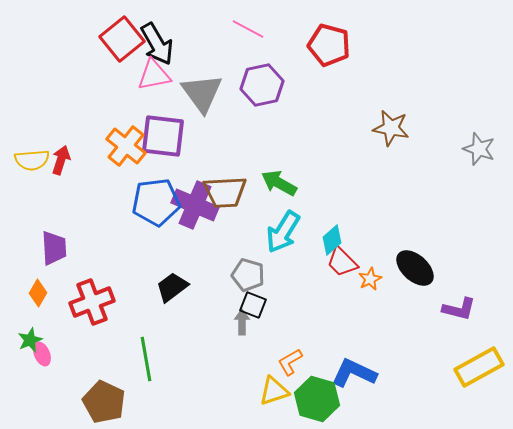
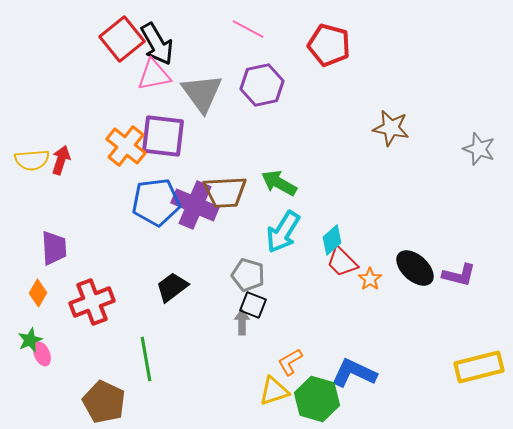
orange star: rotated 10 degrees counterclockwise
purple L-shape: moved 34 px up
yellow rectangle: rotated 15 degrees clockwise
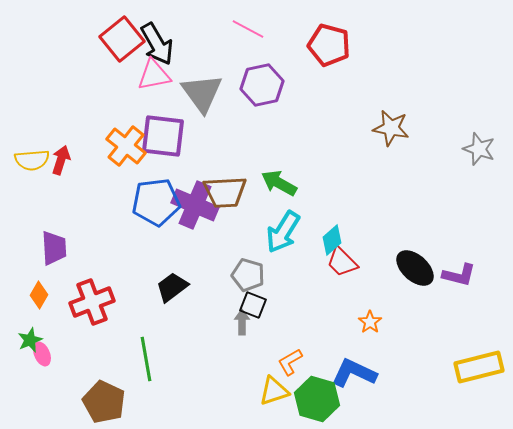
orange star: moved 43 px down
orange diamond: moved 1 px right, 2 px down
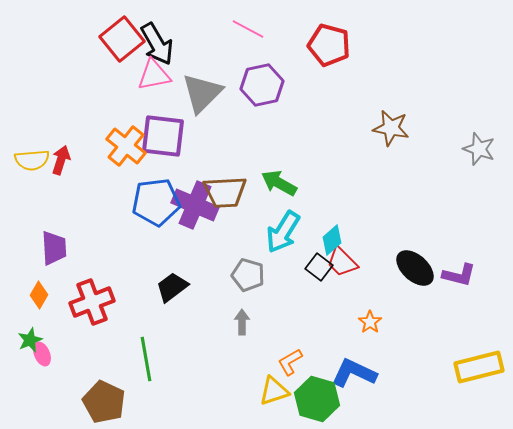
gray triangle: rotated 21 degrees clockwise
black square: moved 66 px right, 38 px up; rotated 16 degrees clockwise
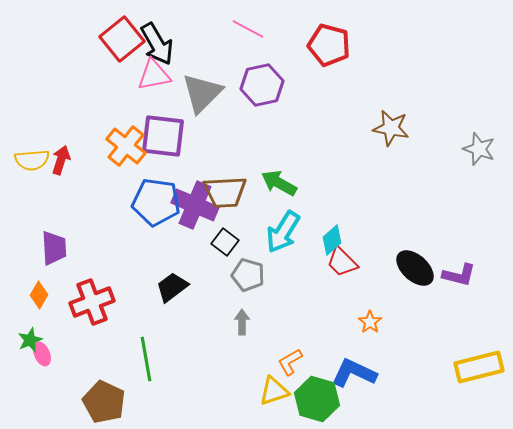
blue pentagon: rotated 15 degrees clockwise
black square: moved 94 px left, 25 px up
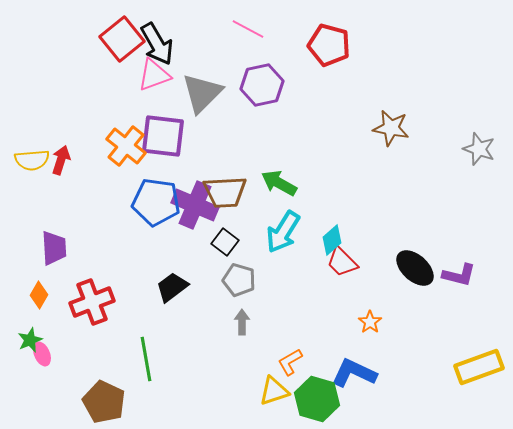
pink triangle: rotated 9 degrees counterclockwise
gray pentagon: moved 9 px left, 5 px down
yellow rectangle: rotated 6 degrees counterclockwise
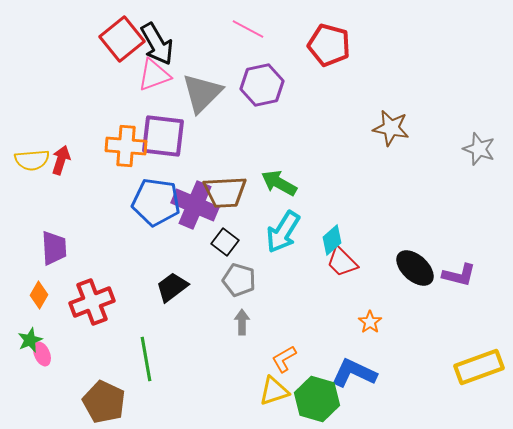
orange cross: rotated 33 degrees counterclockwise
orange L-shape: moved 6 px left, 3 px up
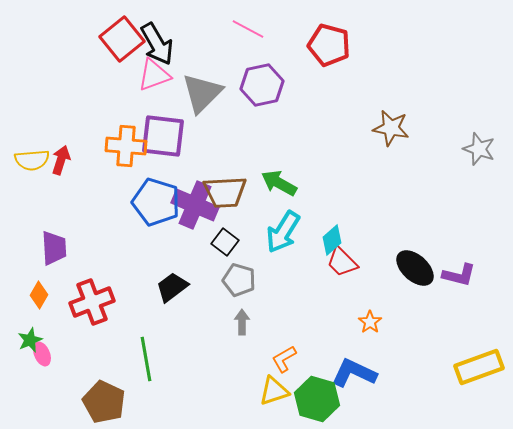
blue pentagon: rotated 9 degrees clockwise
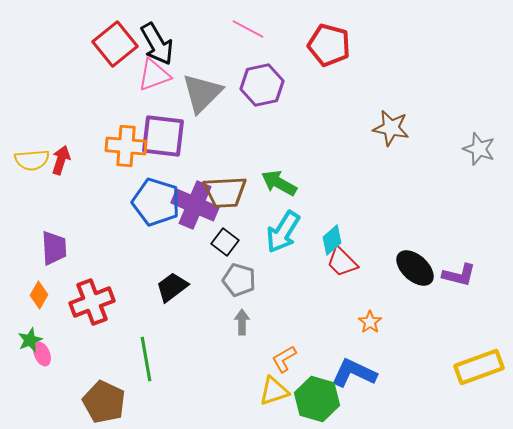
red square: moved 7 px left, 5 px down
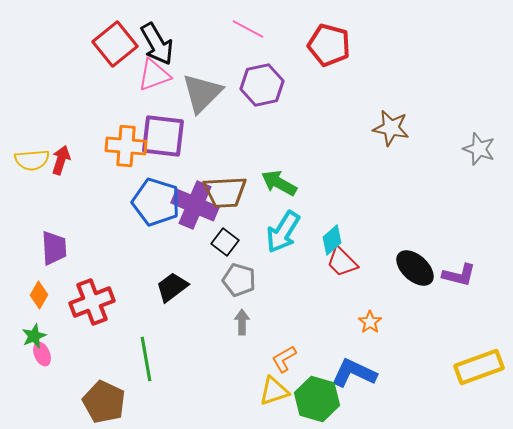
green star: moved 4 px right, 4 px up
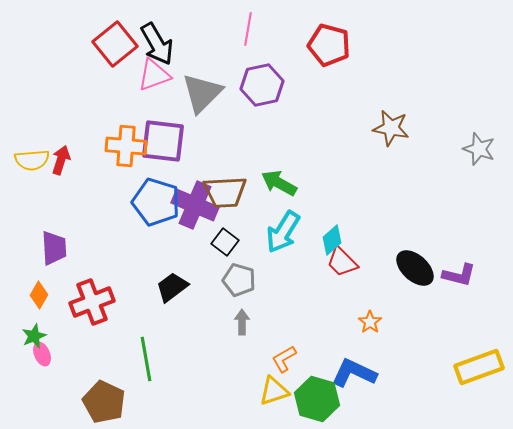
pink line: rotated 72 degrees clockwise
purple square: moved 5 px down
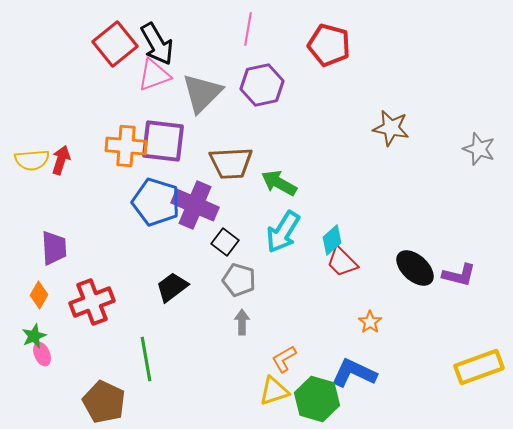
brown trapezoid: moved 6 px right, 29 px up
